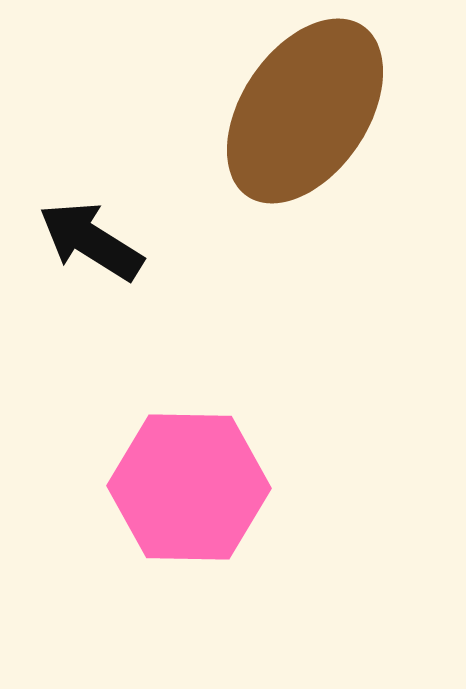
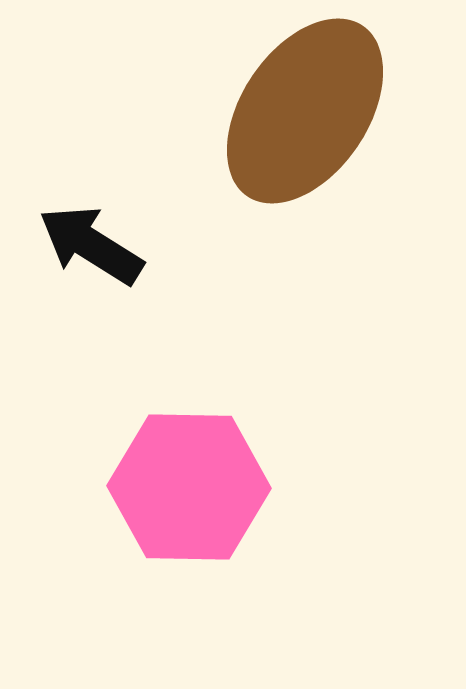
black arrow: moved 4 px down
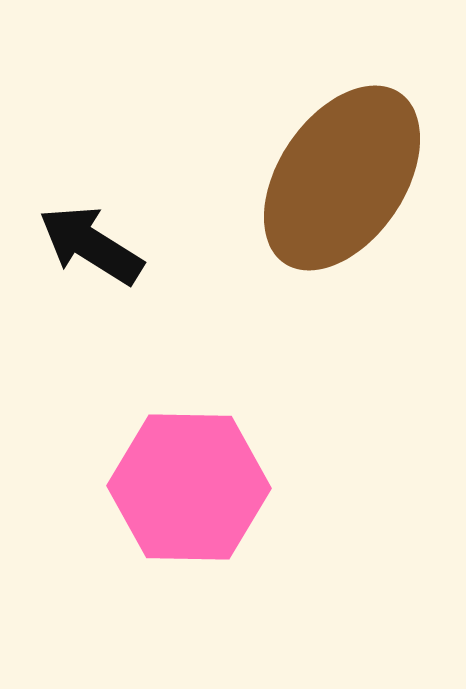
brown ellipse: moved 37 px right, 67 px down
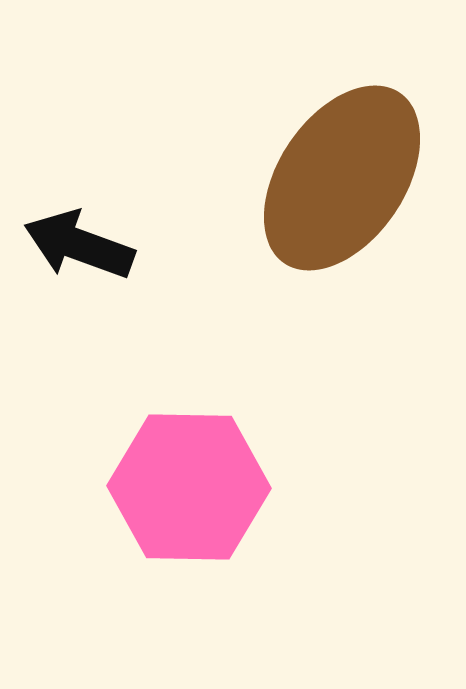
black arrow: moved 12 px left; rotated 12 degrees counterclockwise
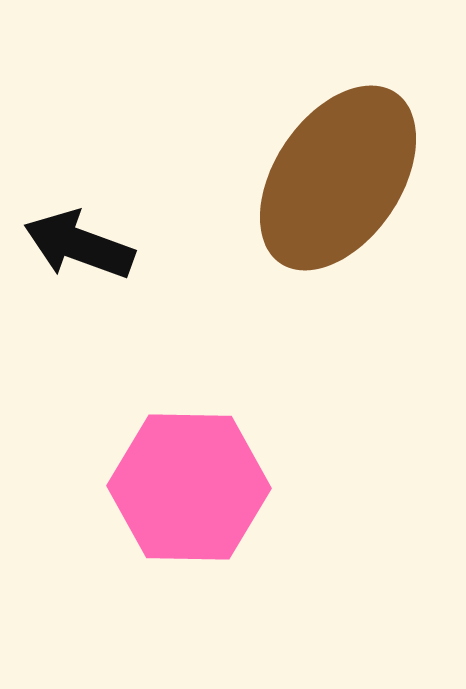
brown ellipse: moved 4 px left
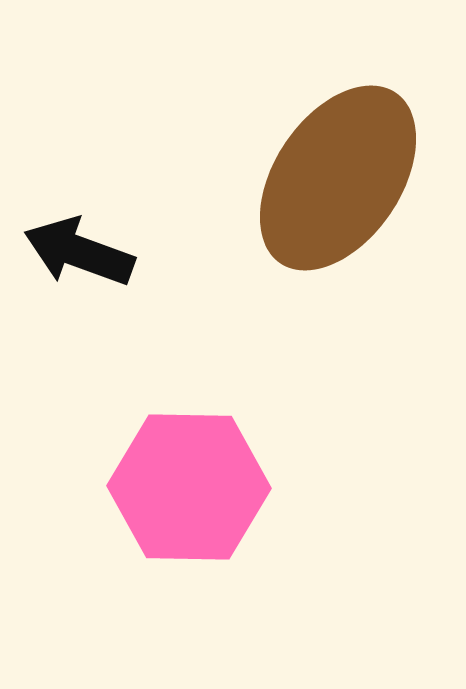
black arrow: moved 7 px down
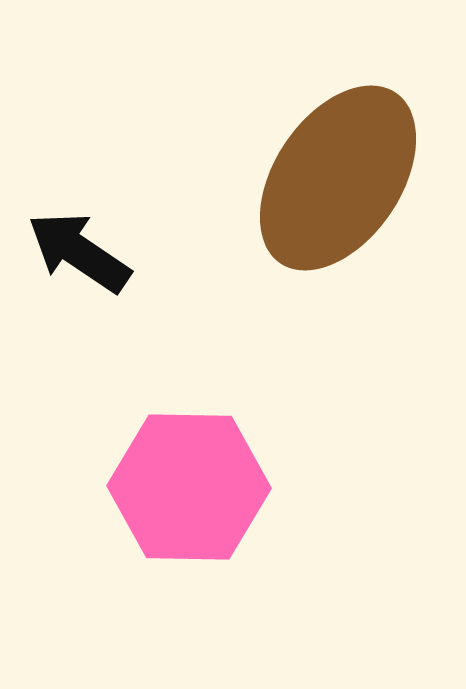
black arrow: rotated 14 degrees clockwise
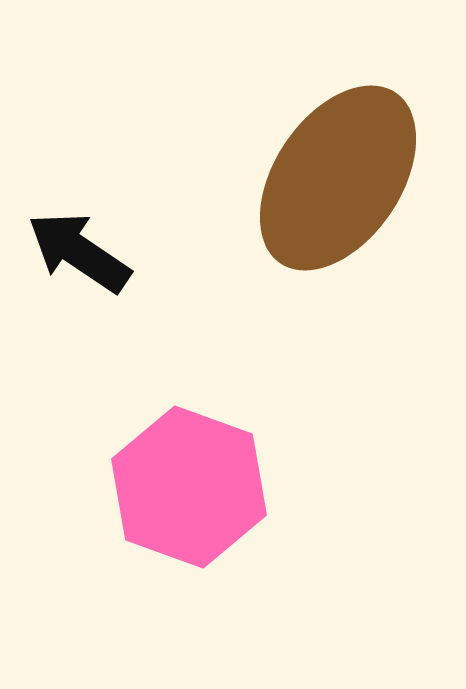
pink hexagon: rotated 19 degrees clockwise
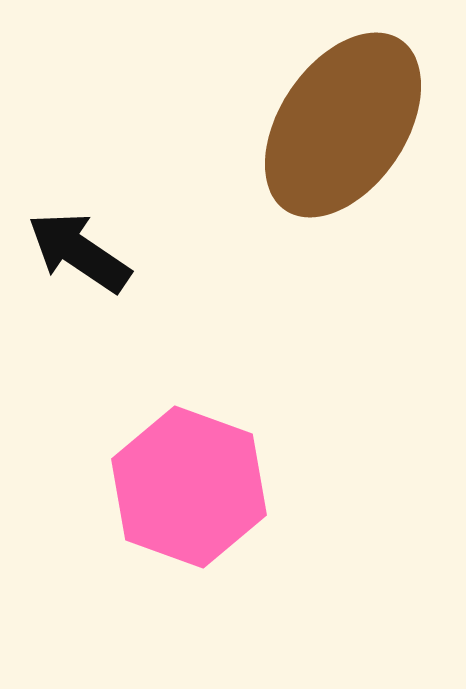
brown ellipse: moved 5 px right, 53 px up
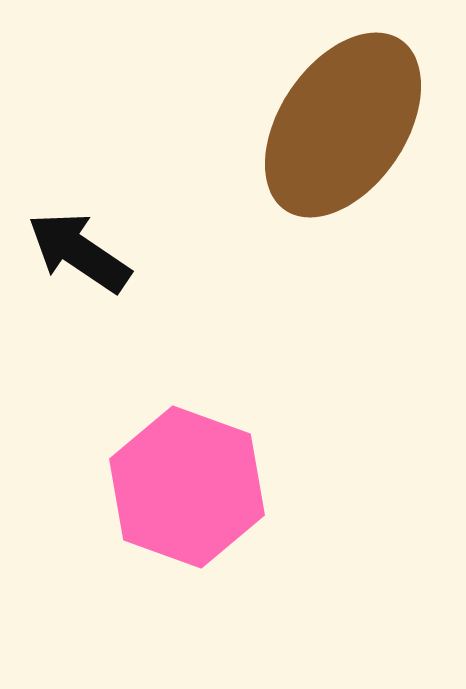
pink hexagon: moved 2 px left
